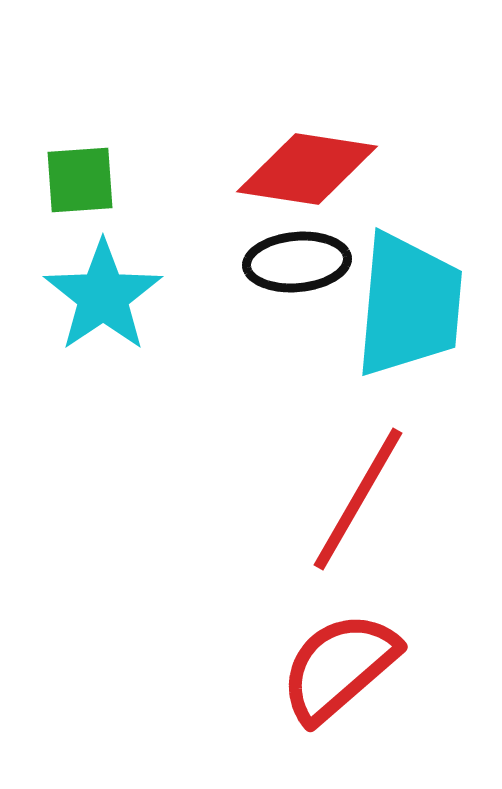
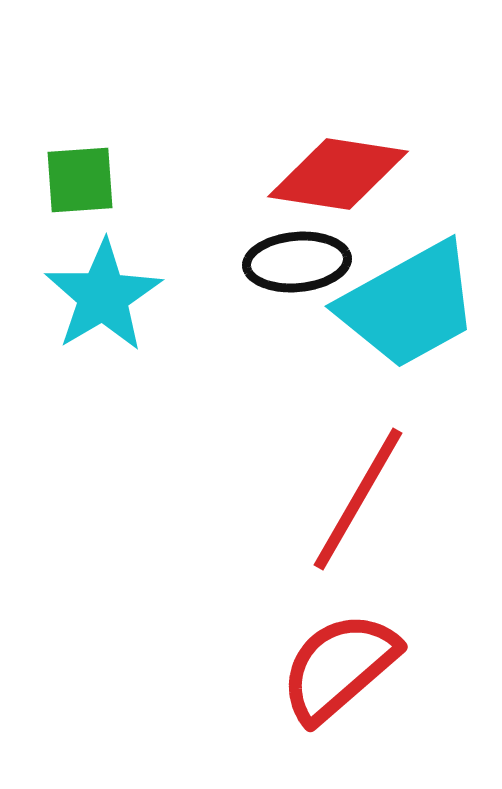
red diamond: moved 31 px right, 5 px down
cyan star: rotated 3 degrees clockwise
cyan trapezoid: rotated 56 degrees clockwise
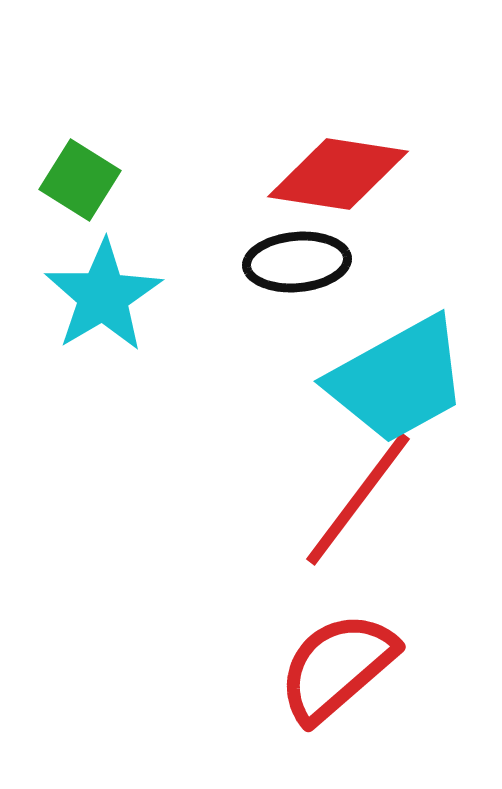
green square: rotated 36 degrees clockwise
cyan trapezoid: moved 11 px left, 75 px down
red line: rotated 7 degrees clockwise
red semicircle: moved 2 px left
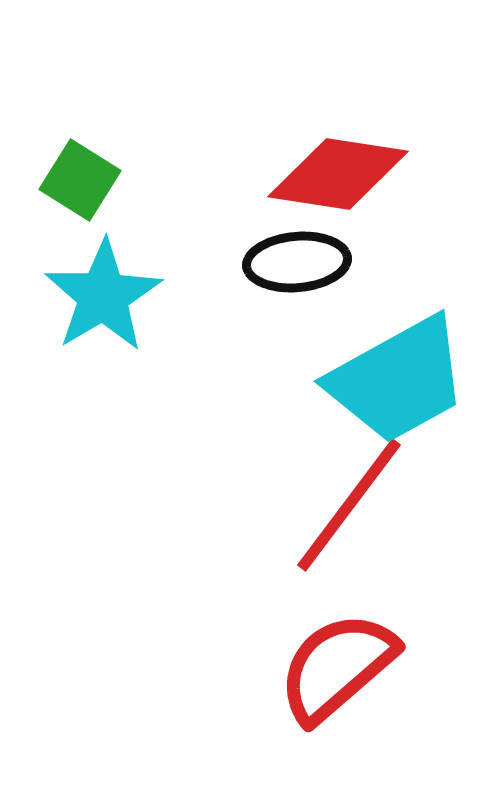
red line: moved 9 px left, 6 px down
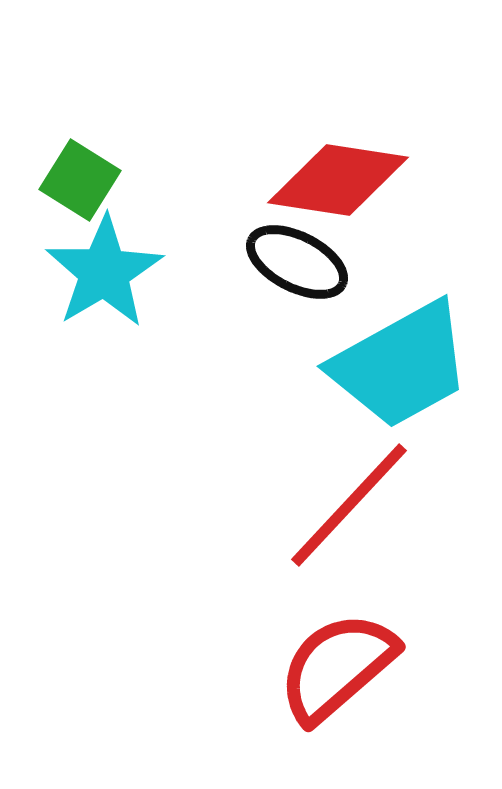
red diamond: moved 6 px down
black ellipse: rotated 32 degrees clockwise
cyan star: moved 1 px right, 24 px up
cyan trapezoid: moved 3 px right, 15 px up
red line: rotated 6 degrees clockwise
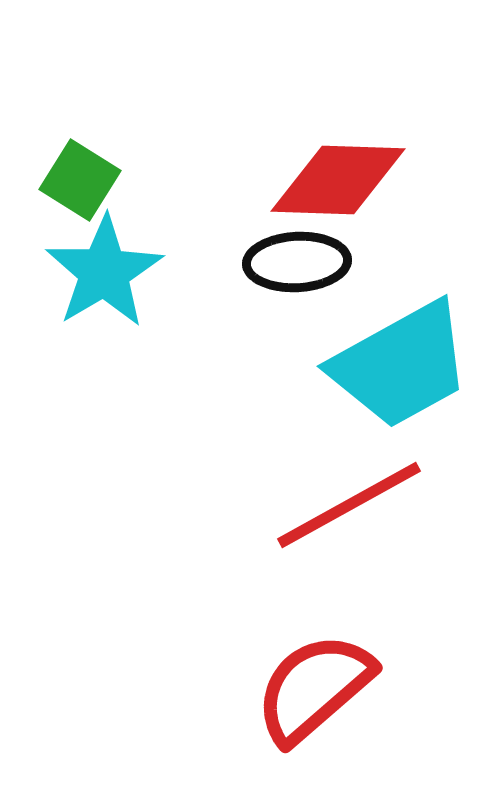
red diamond: rotated 7 degrees counterclockwise
black ellipse: rotated 30 degrees counterclockwise
red line: rotated 18 degrees clockwise
red semicircle: moved 23 px left, 21 px down
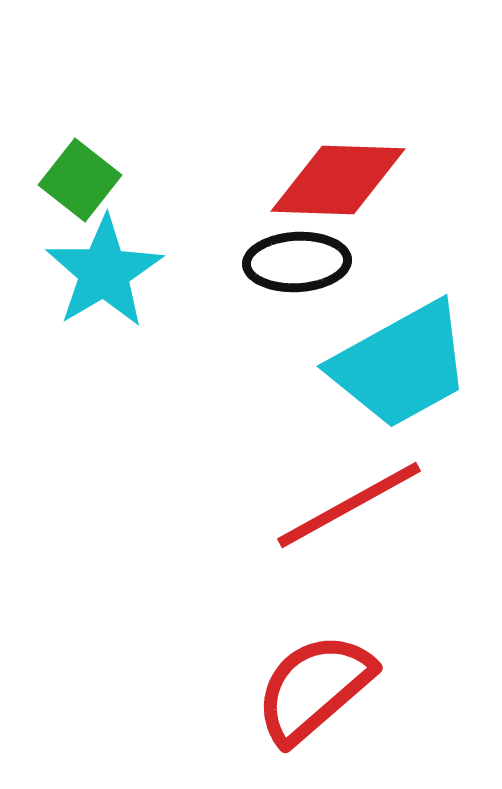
green square: rotated 6 degrees clockwise
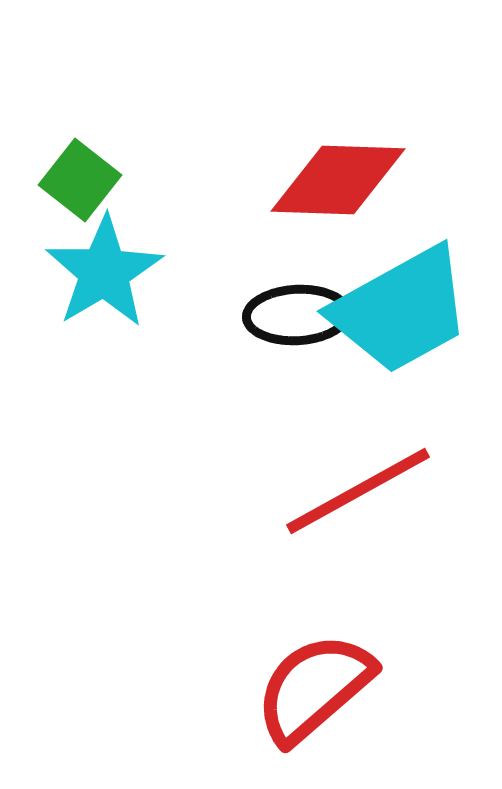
black ellipse: moved 53 px down
cyan trapezoid: moved 55 px up
red line: moved 9 px right, 14 px up
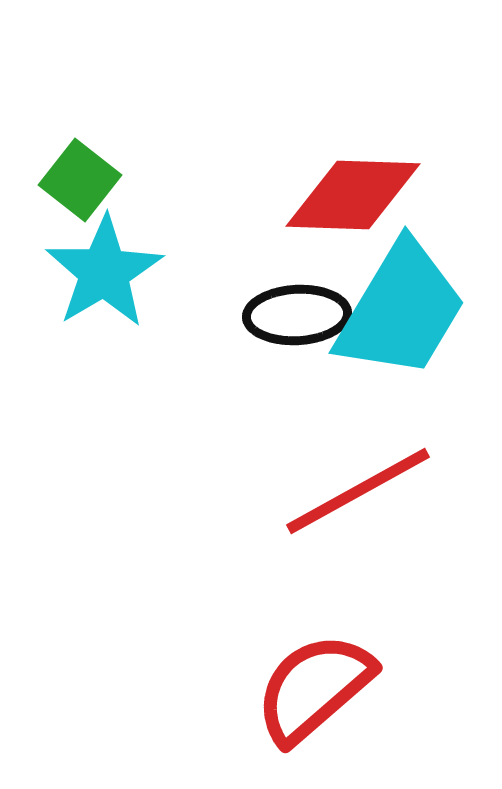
red diamond: moved 15 px right, 15 px down
cyan trapezoid: rotated 30 degrees counterclockwise
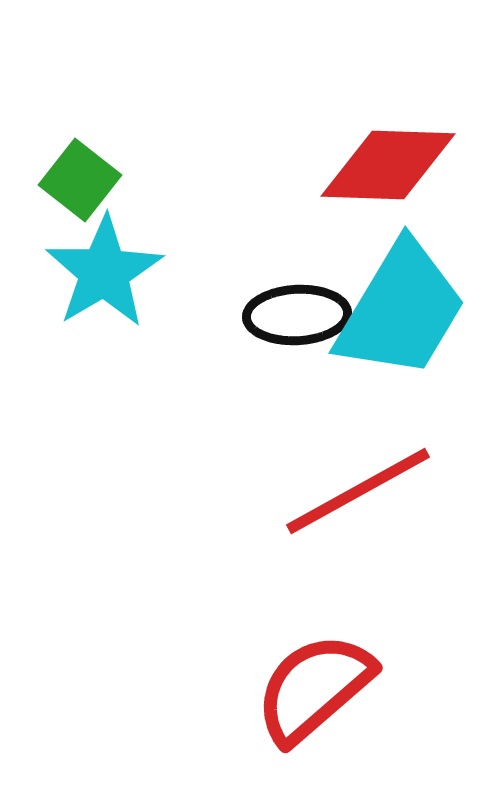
red diamond: moved 35 px right, 30 px up
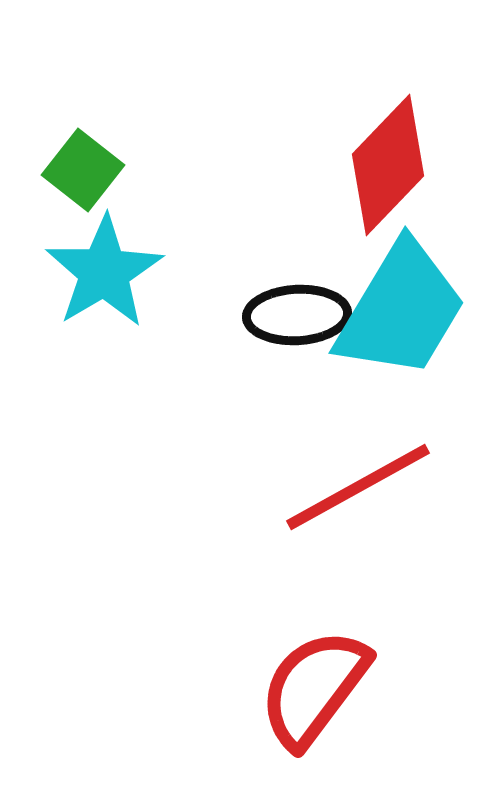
red diamond: rotated 48 degrees counterclockwise
green square: moved 3 px right, 10 px up
red line: moved 4 px up
red semicircle: rotated 12 degrees counterclockwise
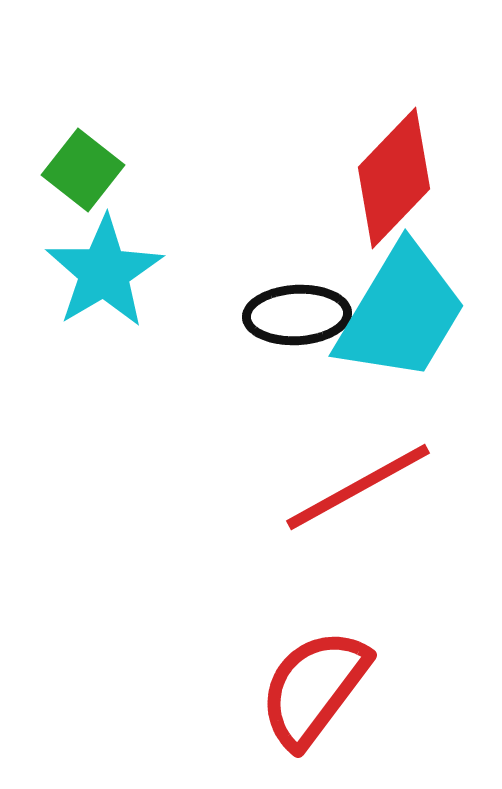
red diamond: moved 6 px right, 13 px down
cyan trapezoid: moved 3 px down
